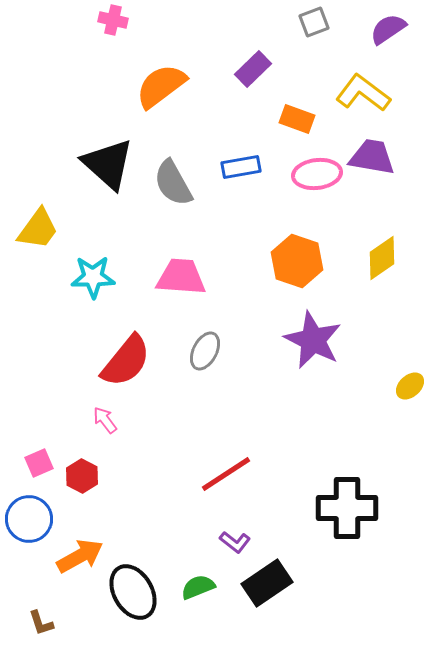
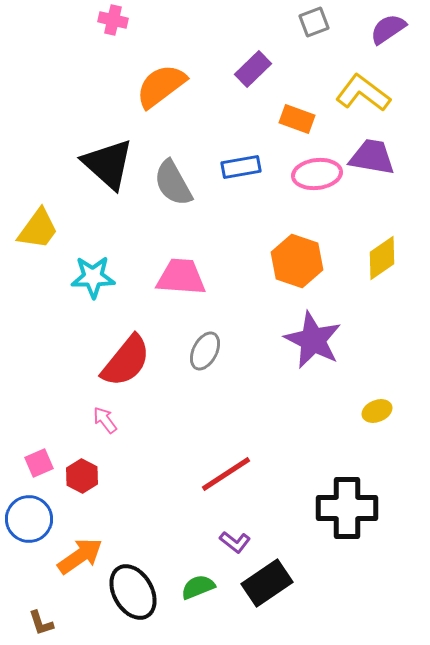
yellow ellipse: moved 33 px left, 25 px down; rotated 20 degrees clockwise
orange arrow: rotated 6 degrees counterclockwise
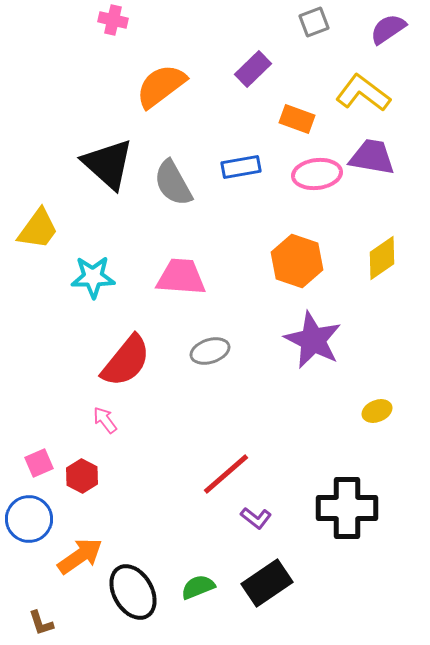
gray ellipse: moved 5 px right; rotated 45 degrees clockwise
red line: rotated 8 degrees counterclockwise
purple L-shape: moved 21 px right, 24 px up
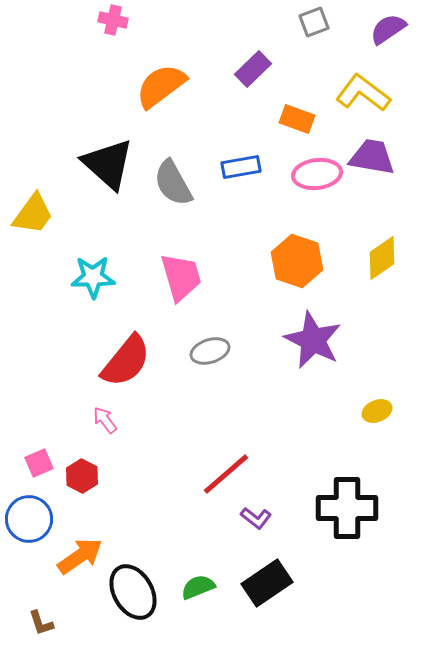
yellow trapezoid: moved 5 px left, 15 px up
pink trapezoid: rotated 70 degrees clockwise
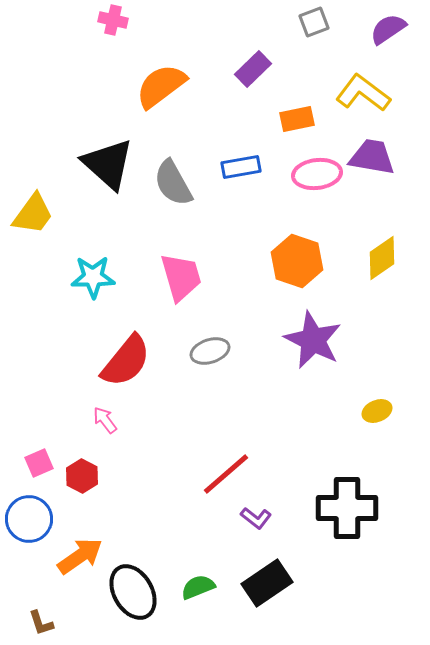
orange rectangle: rotated 32 degrees counterclockwise
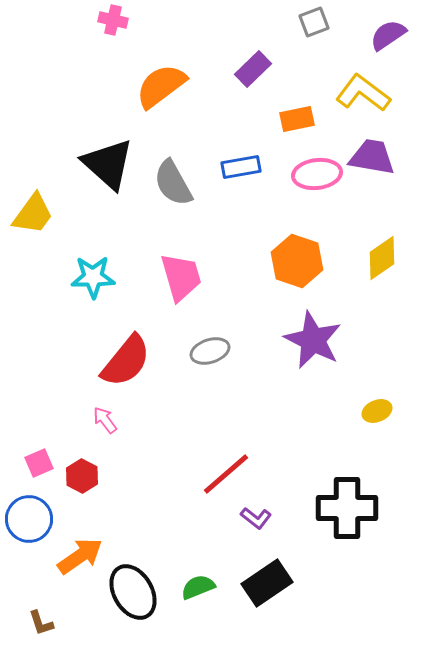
purple semicircle: moved 6 px down
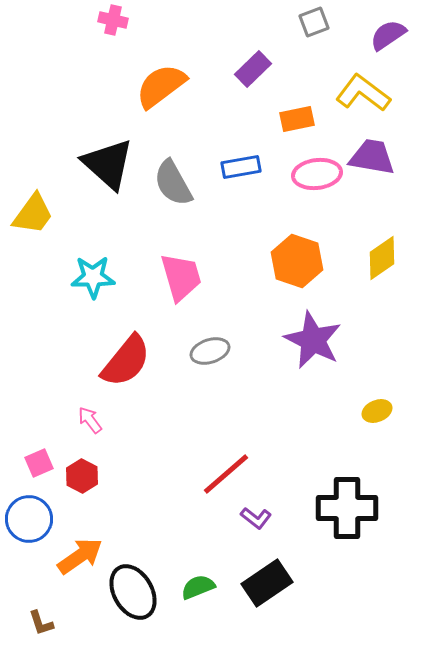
pink arrow: moved 15 px left
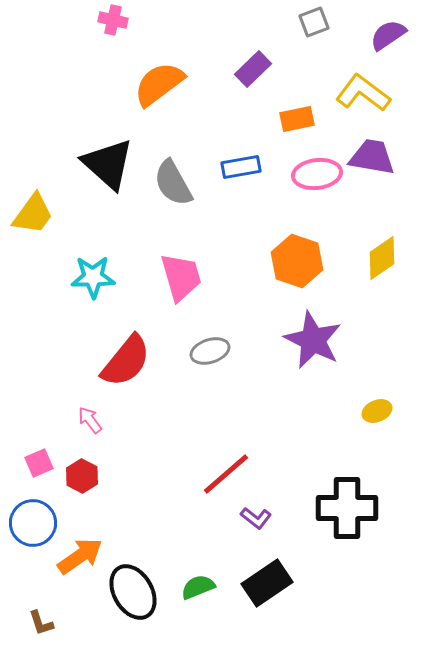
orange semicircle: moved 2 px left, 2 px up
blue circle: moved 4 px right, 4 px down
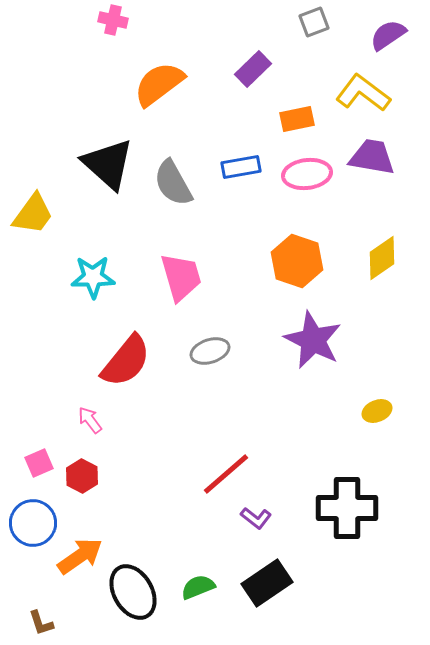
pink ellipse: moved 10 px left
